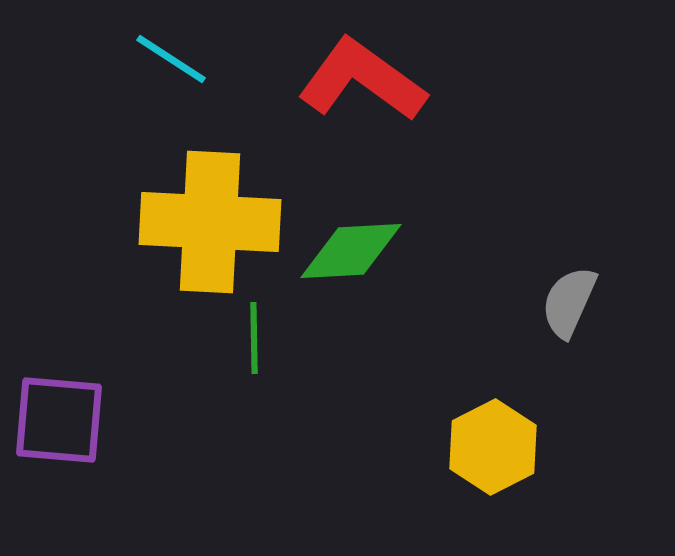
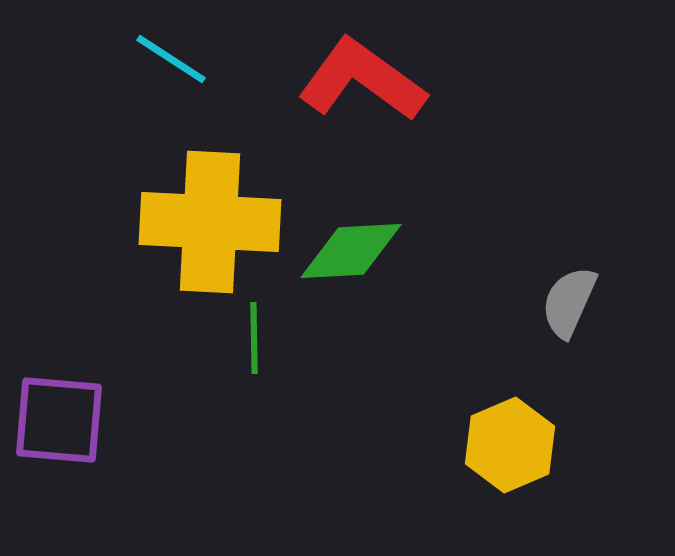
yellow hexagon: moved 17 px right, 2 px up; rotated 4 degrees clockwise
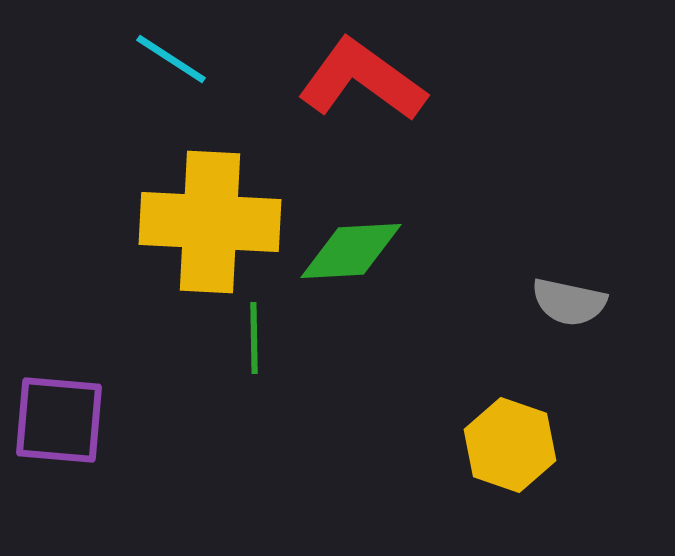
gray semicircle: rotated 102 degrees counterclockwise
yellow hexagon: rotated 18 degrees counterclockwise
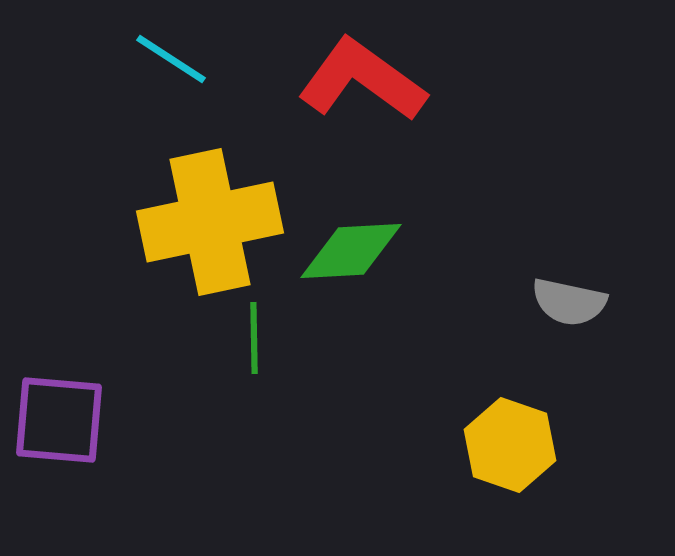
yellow cross: rotated 15 degrees counterclockwise
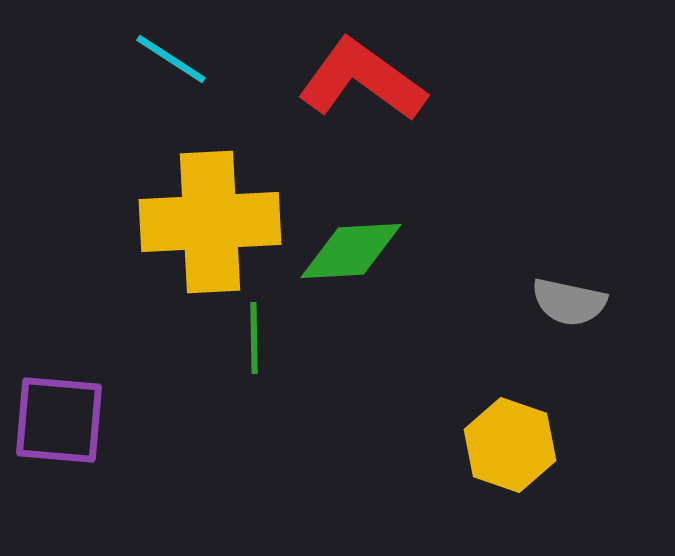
yellow cross: rotated 9 degrees clockwise
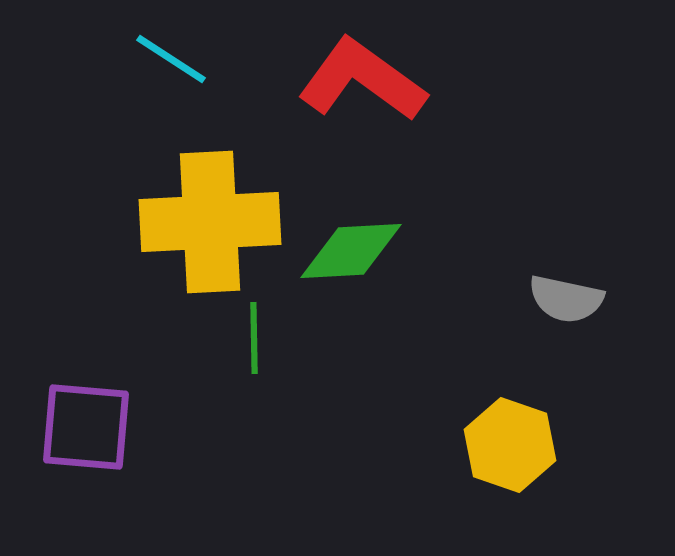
gray semicircle: moved 3 px left, 3 px up
purple square: moved 27 px right, 7 px down
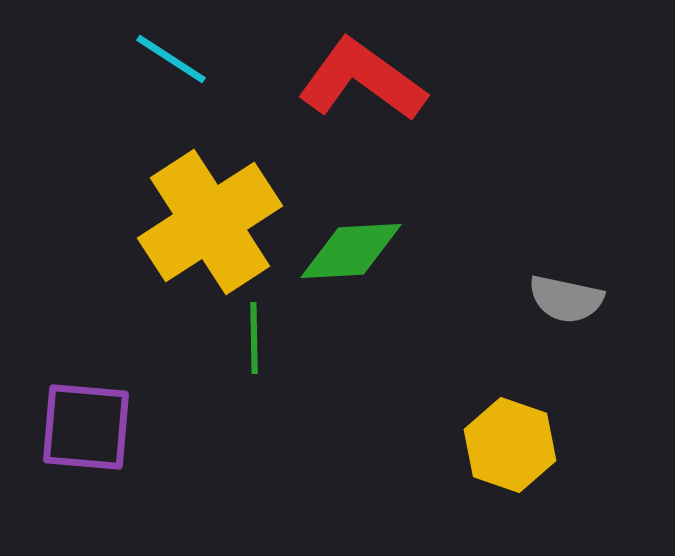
yellow cross: rotated 30 degrees counterclockwise
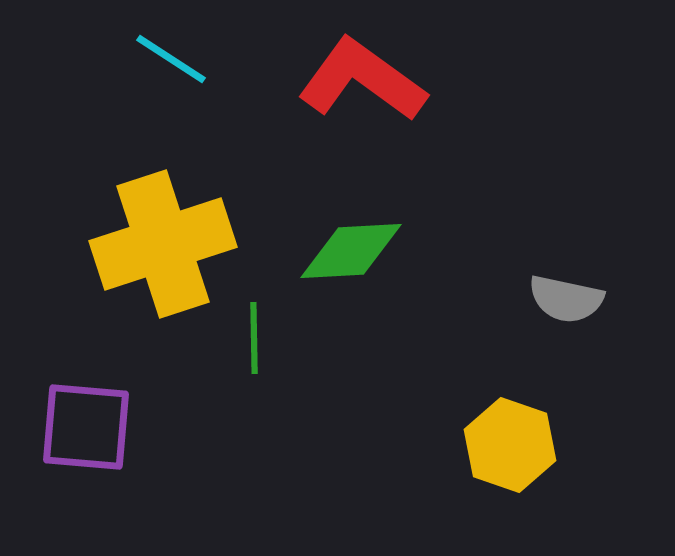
yellow cross: moved 47 px left, 22 px down; rotated 15 degrees clockwise
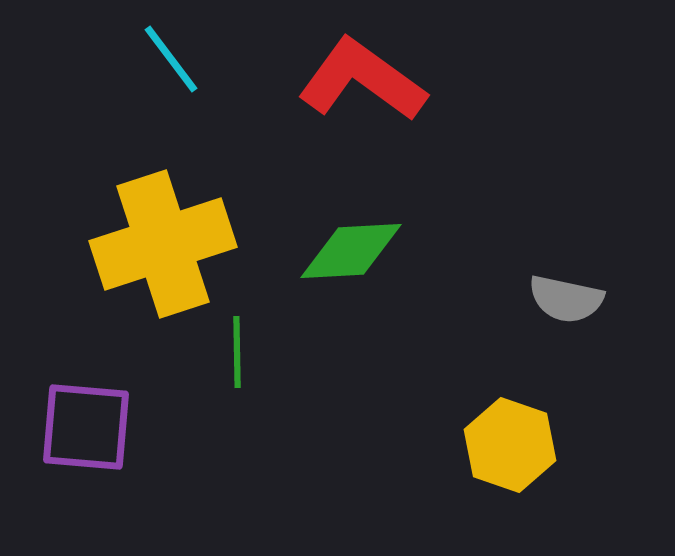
cyan line: rotated 20 degrees clockwise
green line: moved 17 px left, 14 px down
